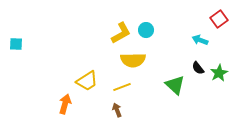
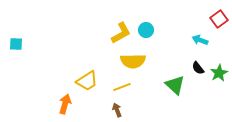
yellow semicircle: moved 1 px down
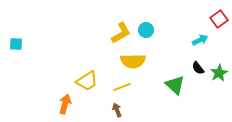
cyan arrow: rotated 133 degrees clockwise
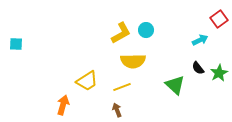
orange arrow: moved 2 px left, 1 px down
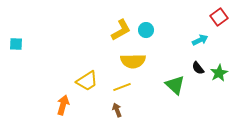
red square: moved 2 px up
yellow L-shape: moved 3 px up
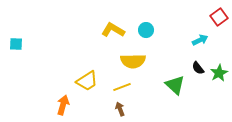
yellow L-shape: moved 8 px left; rotated 120 degrees counterclockwise
brown arrow: moved 3 px right, 1 px up
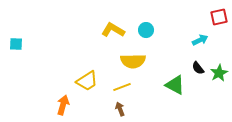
red square: rotated 24 degrees clockwise
green triangle: rotated 15 degrees counterclockwise
